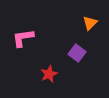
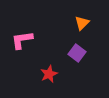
orange triangle: moved 8 px left
pink L-shape: moved 1 px left, 2 px down
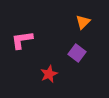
orange triangle: moved 1 px right, 1 px up
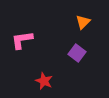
red star: moved 5 px left, 7 px down; rotated 24 degrees counterclockwise
